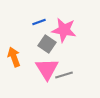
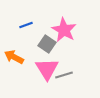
blue line: moved 13 px left, 3 px down
pink star: rotated 20 degrees clockwise
orange arrow: rotated 42 degrees counterclockwise
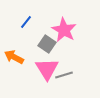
blue line: moved 3 px up; rotated 32 degrees counterclockwise
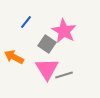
pink star: moved 1 px down
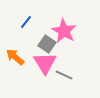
orange arrow: moved 1 px right; rotated 12 degrees clockwise
pink triangle: moved 2 px left, 6 px up
gray line: rotated 42 degrees clockwise
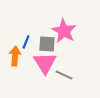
blue line: moved 20 px down; rotated 16 degrees counterclockwise
gray square: rotated 30 degrees counterclockwise
orange arrow: moved 1 px up; rotated 54 degrees clockwise
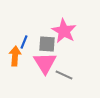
blue line: moved 2 px left
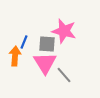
pink star: rotated 15 degrees counterclockwise
gray line: rotated 24 degrees clockwise
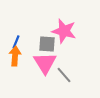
blue line: moved 8 px left
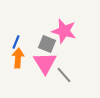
gray square: rotated 18 degrees clockwise
orange arrow: moved 3 px right, 2 px down
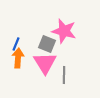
blue line: moved 2 px down
gray line: rotated 42 degrees clockwise
